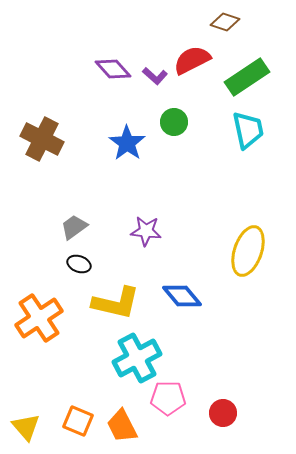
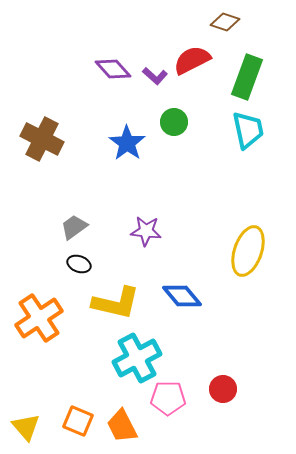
green rectangle: rotated 36 degrees counterclockwise
red circle: moved 24 px up
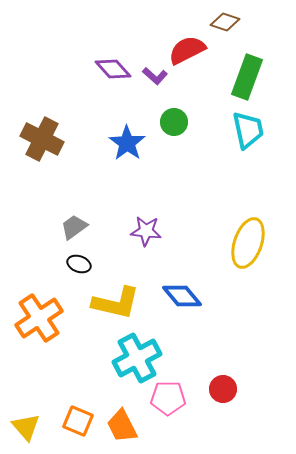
red semicircle: moved 5 px left, 10 px up
yellow ellipse: moved 8 px up
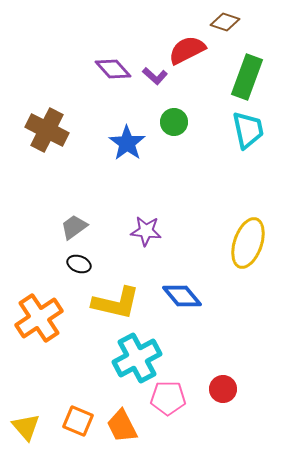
brown cross: moved 5 px right, 9 px up
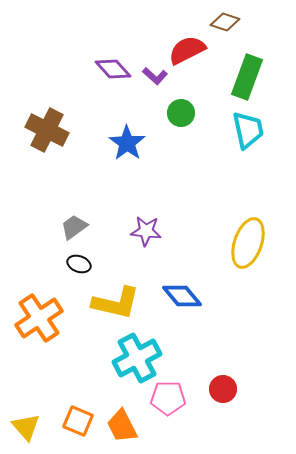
green circle: moved 7 px right, 9 px up
